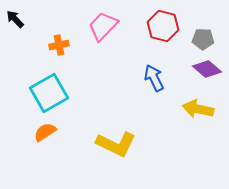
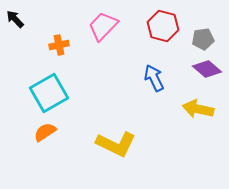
gray pentagon: rotated 10 degrees counterclockwise
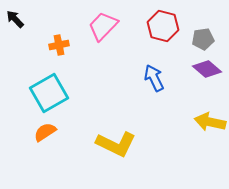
yellow arrow: moved 12 px right, 13 px down
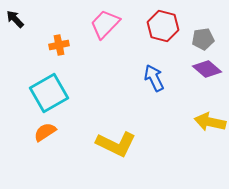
pink trapezoid: moved 2 px right, 2 px up
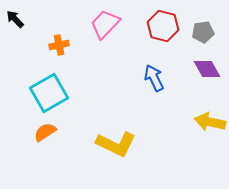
gray pentagon: moved 7 px up
purple diamond: rotated 20 degrees clockwise
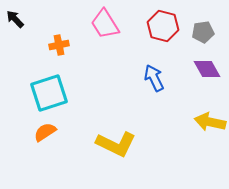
pink trapezoid: rotated 76 degrees counterclockwise
cyan square: rotated 12 degrees clockwise
